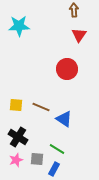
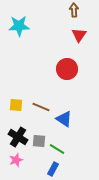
gray square: moved 2 px right, 18 px up
blue rectangle: moved 1 px left
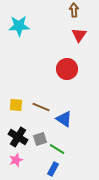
gray square: moved 1 px right, 2 px up; rotated 24 degrees counterclockwise
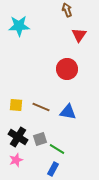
brown arrow: moved 7 px left; rotated 16 degrees counterclockwise
blue triangle: moved 4 px right, 7 px up; rotated 24 degrees counterclockwise
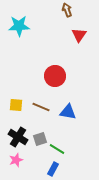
red circle: moved 12 px left, 7 px down
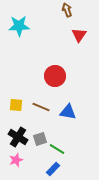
blue rectangle: rotated 16 degrees clockwise
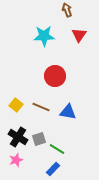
cyan star: moved 25 px right, 10 px down
yellow square: rotated 32 degrees clockwise
gray square: moved 1 px left
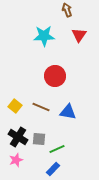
yellow square: moved 1 px left, 1 px down
gray square: rotated 24 degrees clockwise
green line: rotated 56 degrees counterclockwise
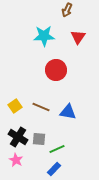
brown arrow: rotated 136 degrees counterclockwise
red triangle: moved 1 px left, 2 px down
red circle: moved 1 px right, 6 px up
yellow square: rotated 16 degrees clockwise
pink star: rotated 24 degrees counterclockwise
blue rectangle: moved 1 px right
